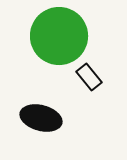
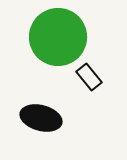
green circle: moved 1 px left, 1 px down
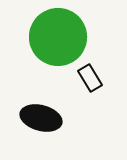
black rectangle: moved 1 px right, 1 px down; rotated 8 degrees clockwise
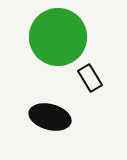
black ellipse: moved 9 px right, 1 px up
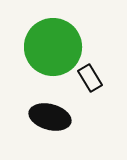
green circle: moved 5 px left, 10 px down
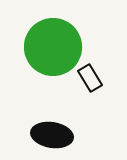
black ellipse: moved 2 px right, 18 px down; rotated 6 degrees counterclockwise
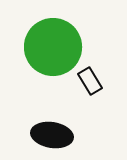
black rectangle: moved 3 px down
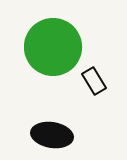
black rectangle: moved 4 px right
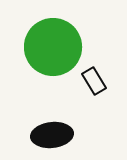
black ellipse: rotated 15 degrees counterclockwise
